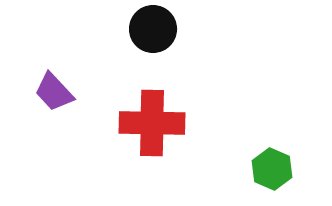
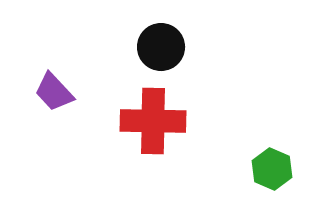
black circle: moved 8 px right, 18 px down
red cross: moved 1 px right, 2 px up
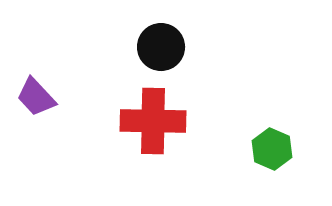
purple trapezoid: moved 18 px left, 5 px down
green hexagon: moved 20 px up
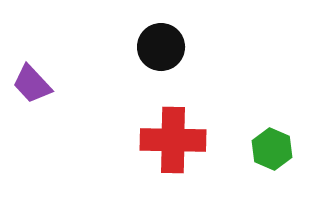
purple trapezoid: moved 4 px left, 13 px up
red cross: moved 20 px right, 19 px down
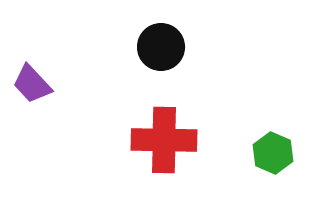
red cross: moved 9 px left
green hexagon: moved 1 px right, 4 px down
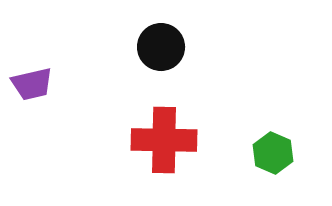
purple trapezoid: rotated 60 degrees counterclockwise
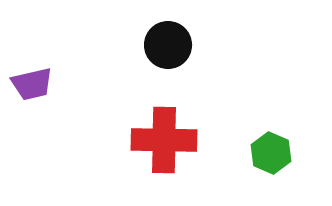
black circle: moved 7 px right, 2 px up
green hexagon: moved 2 px left
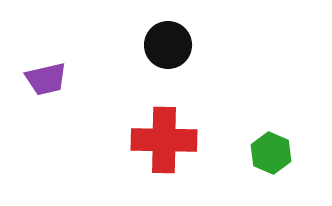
purple trapezoid: moved 14 px right, 5 px up
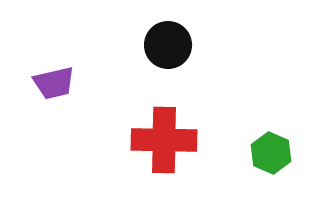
purple trapezoid: moved 8 px right, 4 px down
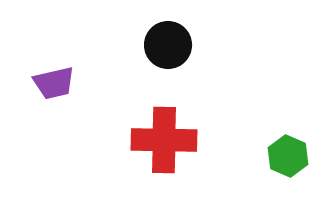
green hexagon: moved 17 px right, 3 px down
